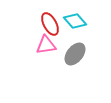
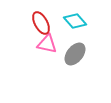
red ellipse: moved 9 px left, 1 px up
pink triangle: moved 1 px right, 1 px up; rotated 20 degrees clockwise
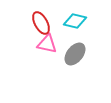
cyan diamond: rotated 35 degrees counterclockwise
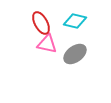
gray ellipse: rotated 15 degrees clockwise
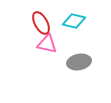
cyan diamond: moved 1 px left
gray ellipse: moved 4 px right, 8 px down; rotated 25 degrees clockwise
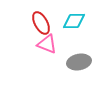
cyan diamond: rotated 15 degrees counterclockwise
pink triangle: rotated 10 degrees clockwise
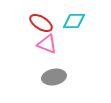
red ellipse: rotated 30 degrees counterclockwise
gray ellipse: moved 25 px left, 15 px down
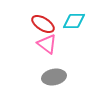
red ellipse: moved 2 px right, 1 px down
pink triangle: rotated 15 degrees clockwise
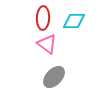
red ellipse: moved 6 px up; rotated 60 degrees clockwise
gray ellipse: rotated 35 degrees counterclockwise
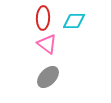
gray ellipse: moved 6 px left
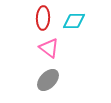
pink triangle: moved 2 px right, 4 px down
gray ellipse: moved 3 px down
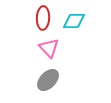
pink triangle: rotated 10 degrees clockwise
